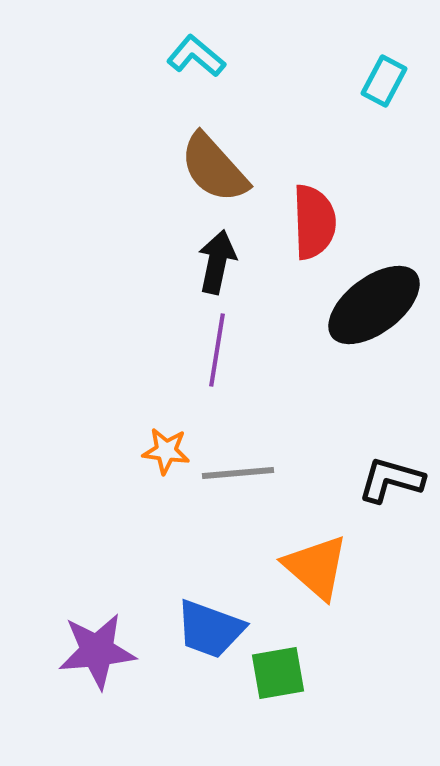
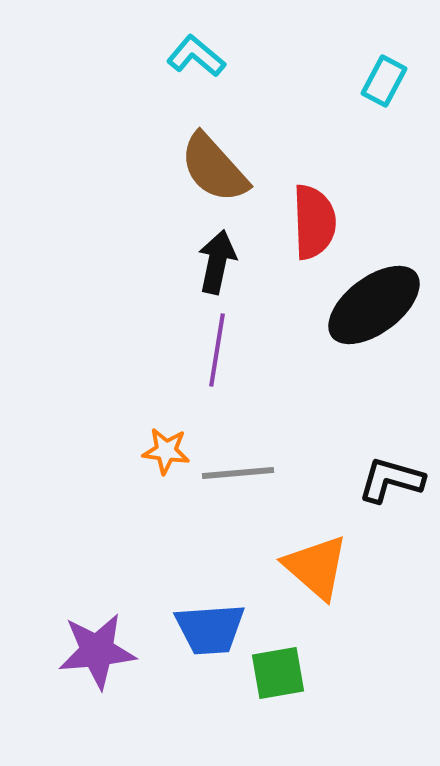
blue trapezoid: rotated 24 degrees counterclockwise
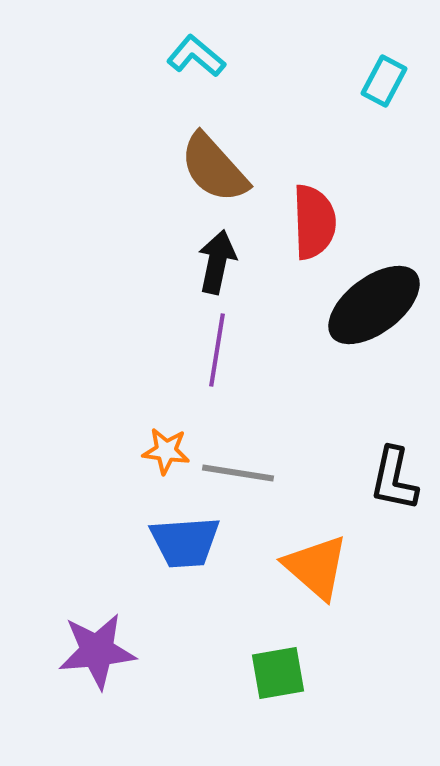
gray line: rotated 14 degrees clockwise
black L-shape: moved 3 px right, 1 px up; rotated 94 degrees counterclockwise
blue trapezoid: moved 25 px left, 87 px up
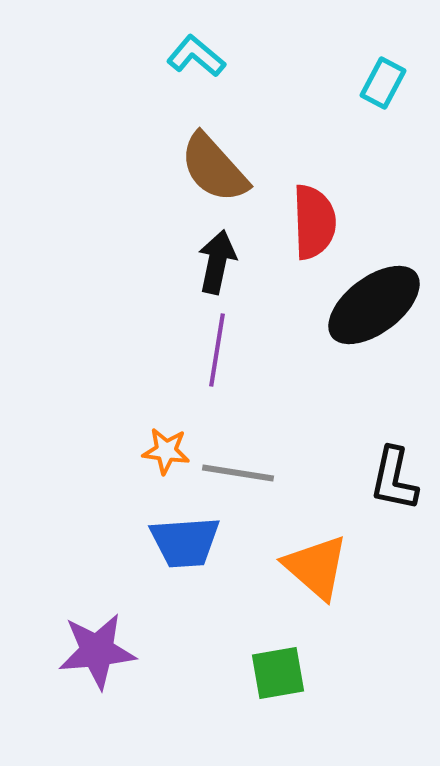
cyan rectangle: moved 1 px left, 2 px down
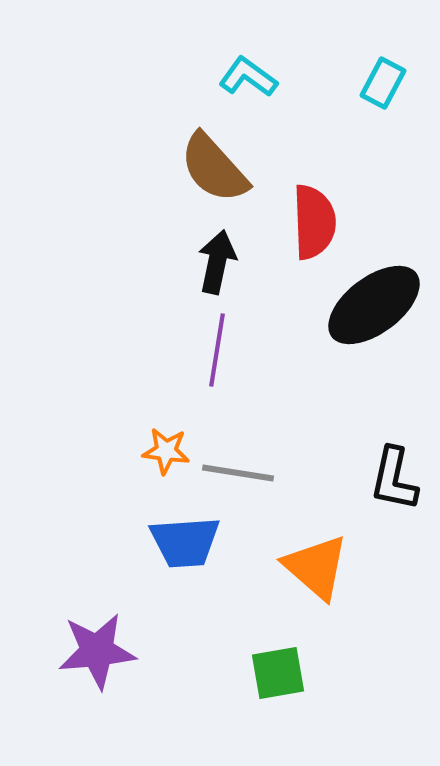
cyan L-shape: moved 52 px right, 21 px down; rotated 4 degrees counterclockwise
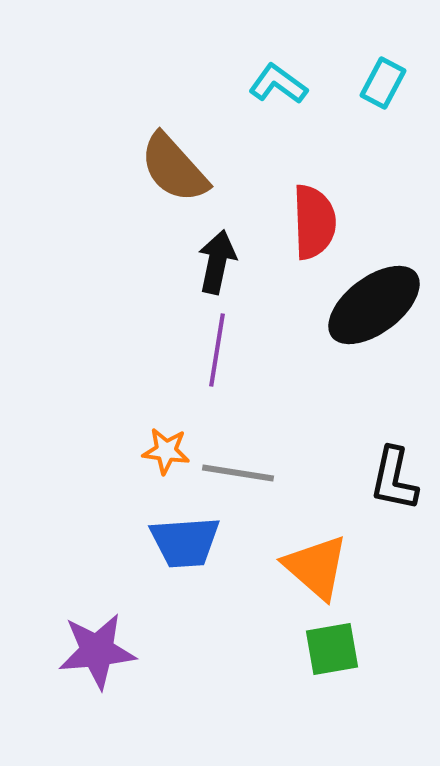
cyan L-shape: moved 30 px right, 7 px down
brown semicircle: moved 40 px left
green square: moved 54 px right, 24 px up
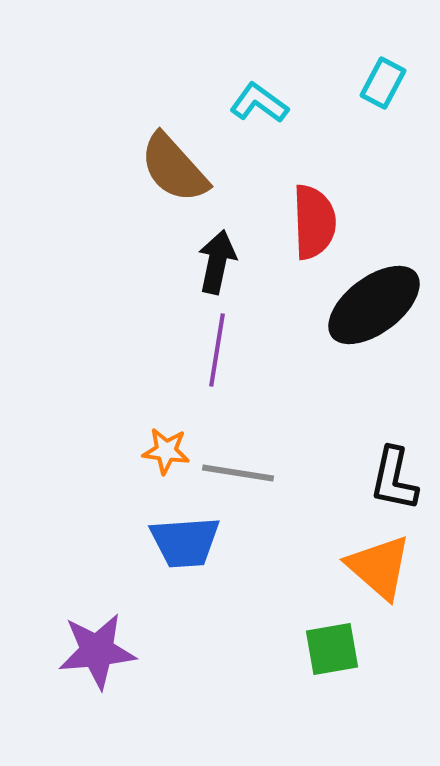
cyan L-shape: moved 19 px left, 19 px down
orange triangle: moved 63 px right
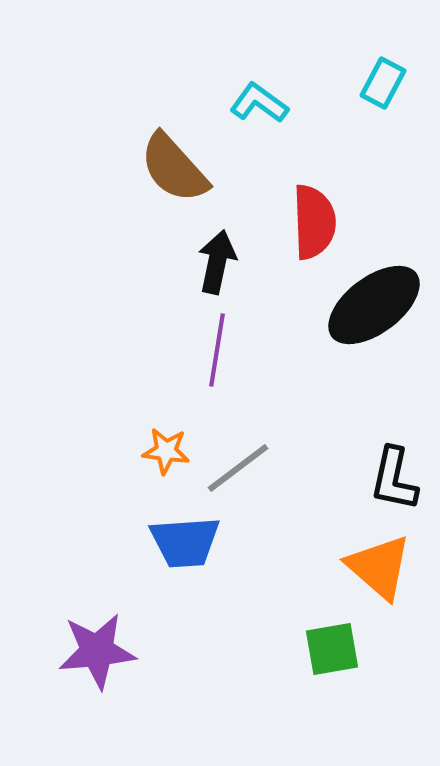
gray line: moved 5 px up; rotated 46 degrees counterclockwise
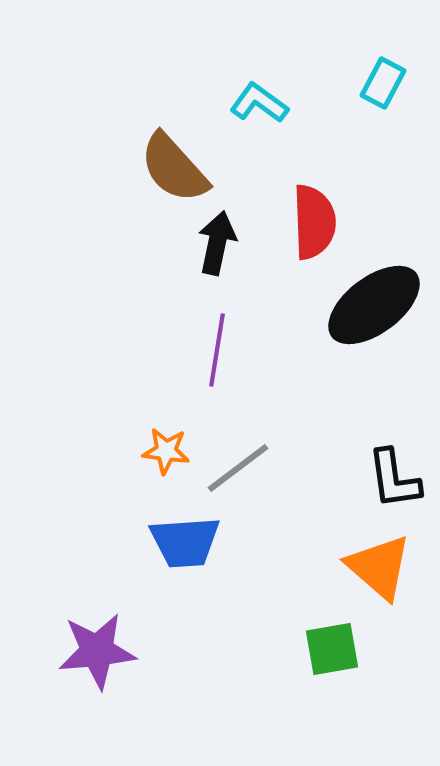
black arrow: moved 19 px up
black L-shape: rotated 20 degrees counterclockwise
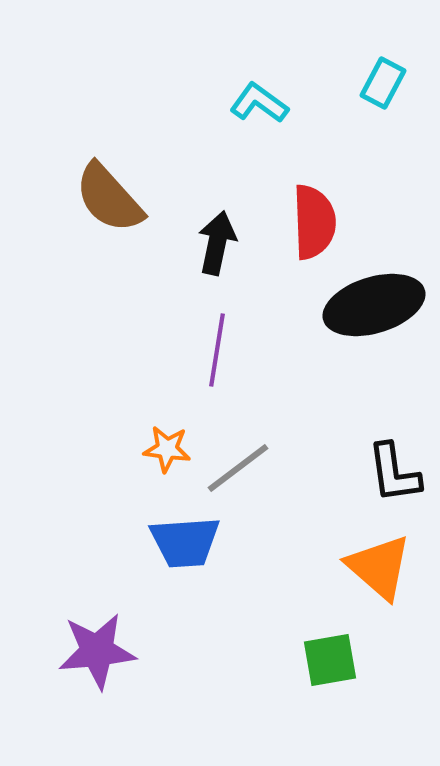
brown semicircle: moved 65 px left, 30 px down
black ellipse: rotated 20 degrees clockwise
orange star: moved 1 px right, 2 px up
black L-shape: moved 6 px up
green square: moved 2 px left, 11 px down
